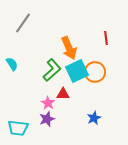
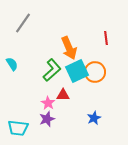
red triangle: moved 1 px down
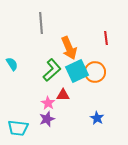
gray line: moved 18 px right; rotated 40 degrees counterclockwise
blue star: moved 3 px right; rotated 16 degrees counterclockwise
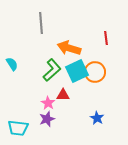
orange arrow: rotated 130 degrees clockwise
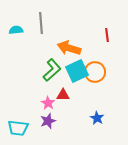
red line: moved 1 px right, 3 px up
cyan semicircle: moved 4 px right, 34 px up; rotated 64 degrees counterclockwise
purple star: moved 1 px right, 2 px down
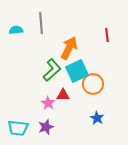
orange arrow: rotated 100 degrees clockwise
orange circle: moved 2 px left, 12 px down
purple star: moved 2 px left, 6 px down
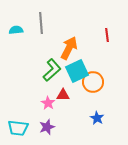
orange circle: moved 2 px up
purple star: moved 1 px right
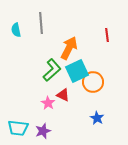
cyan semicircle: rotated 96 degrees counterclockwise
red triangle: rotated 24 degrees clockwise
purple star: moved 4 px left, 4 px down
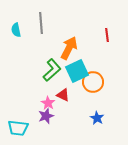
purple star: moved 3 px right, 15 px up
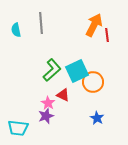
orange arrow: moved 25 px right, 23 px up
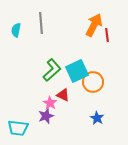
cyan semicircle: rotated 24 degrees clockwise
pink star: moved 2 px right
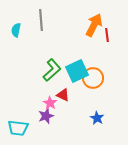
gray line: moved 3 px up
orange circle: moved 4 px up
